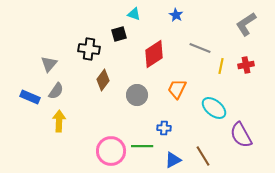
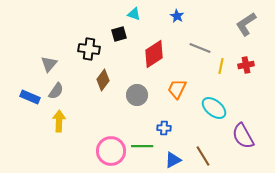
blue star: moved 1 px right, 1 px down
purple semicircle: moved 2 px right, 1 px down
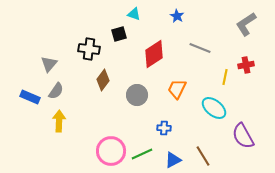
yellow line: moved 4 px right, 11 px down
green line: moved 8 px down; rotated 25 degrees counterclockwise
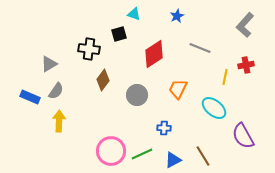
blue star: rotated 16 degrees clockwise
gray L-shape: moved 1 px left, 1 px down; rotated 15 degrees counterclockwise
gray triangle: rotated 18 degrees clockwise
orange trapezoid: moved 1 px right
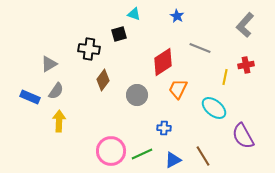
blue star: rotated 16 degrees counterclockwise
red diamond: moved 9 px right, 8 px down
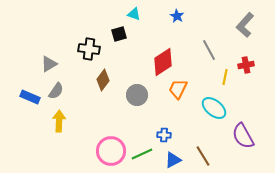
gray line: moved 9 px right, 2 px down; rotated 40 degrees clockwise
blue cross: moved 7 px down
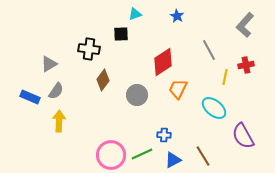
cyan triangle: moved 1 px right; rotated 40 degrees counterclockwise
black square: moved 2 px right; rotated 14 degrees clockwise
pink circle: moved 4 px down
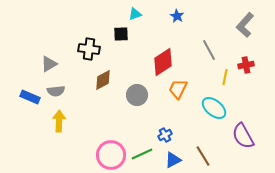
brown diamond: rotated 25 degrees clockwise
gray semicircle: rotated 48 degrees clockwise
blue cross: moved 1 px right; rotated 32 degrees counterclockwise
